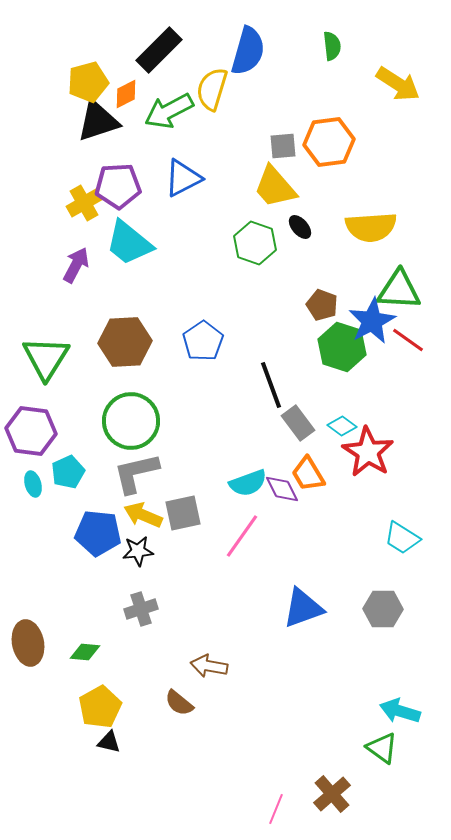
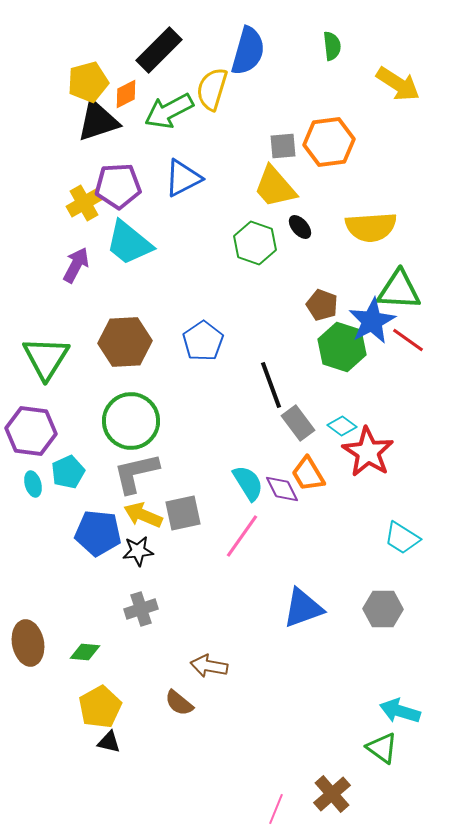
cyan semicircle at (248, 483): rotated 102 degrees counterclockwise
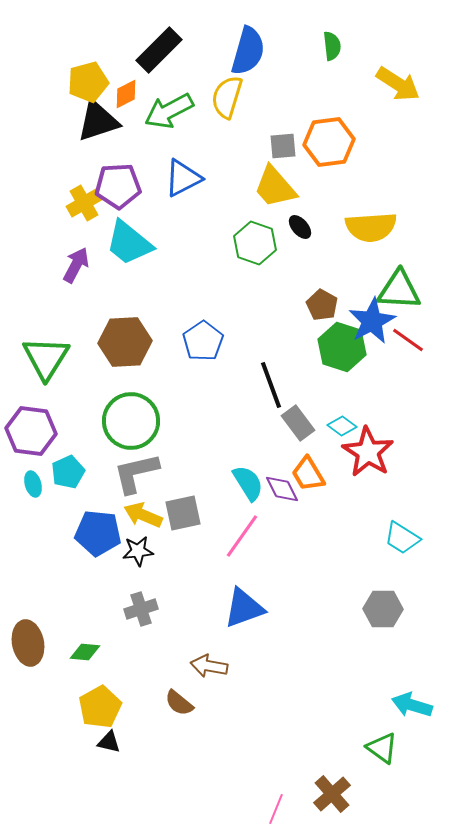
yellow semicircle at (212, 89): moved 15 px right, 8 px down
brown pentagon at (322, 305): rotated 8 degrees clockwise
blue triangle at (303, 608): moved 59 px left
cyan arrow at (400, 711): moved 12 px right, 6 px up
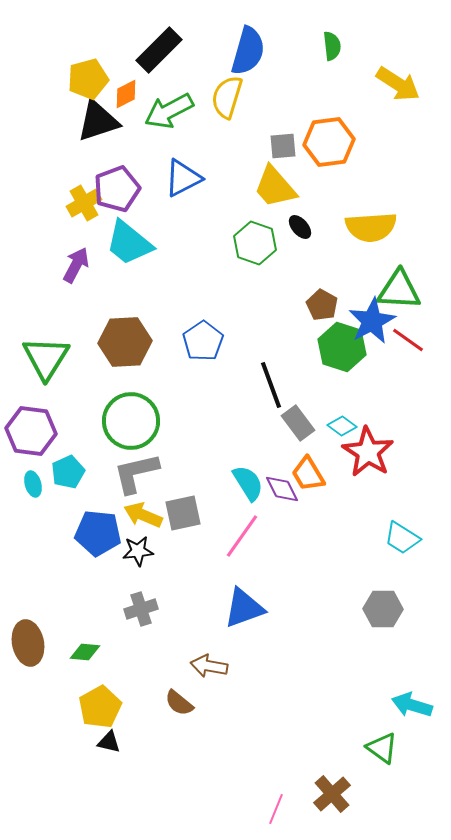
yellow pentagon at (88, 82): moved 3 px up
purple pentagon at (118, 186): moved 1 px left, 3 px down; rotated 18 degrees counterclockwise
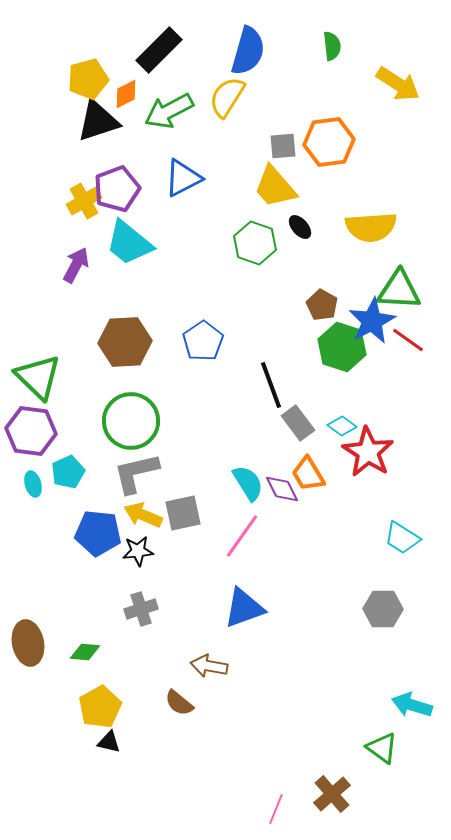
yellow semicircle at (227, 97): rotated 15 degrees clockwise
yellow cross at (84, 203): moved 2 px up
green triangle at (46, 358): moved 8 px left, 19 px down; rotated 18 degrees counterclockwise
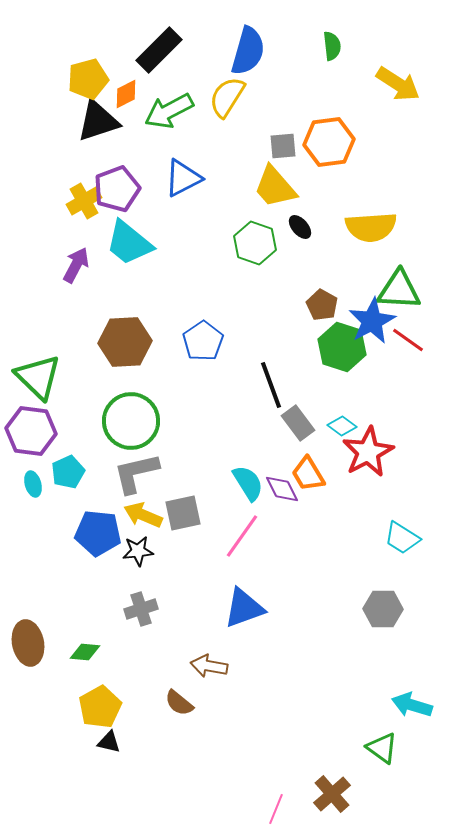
red star at (368, 452): rotated 12 degrees clockwise
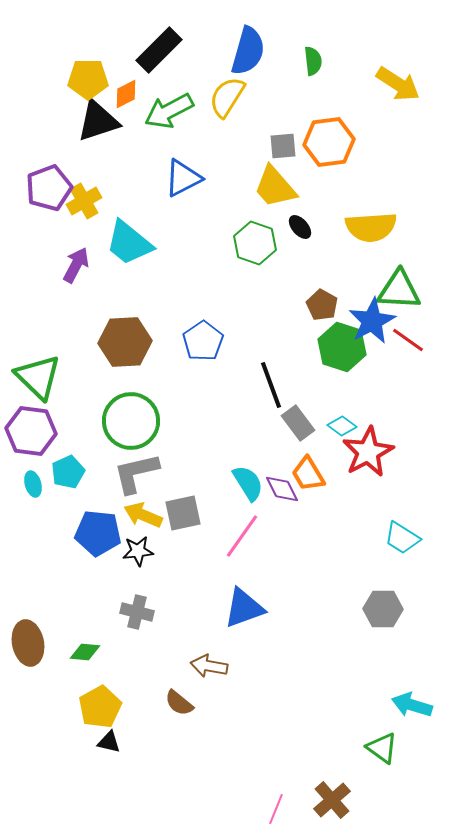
green semicircle at (332, 46): moved 19 px left, 15 px down
yellow pentagon at (88, 79): rotated 15 degrees clockwise
purple pentagon at (117, 189): moved 68 px left, 1 px up
gray cross at (141, 609): moved 4 px left, 3 px down; rotated 32 degrees clockwise
brown cross at (332, 794): moved 6 px down
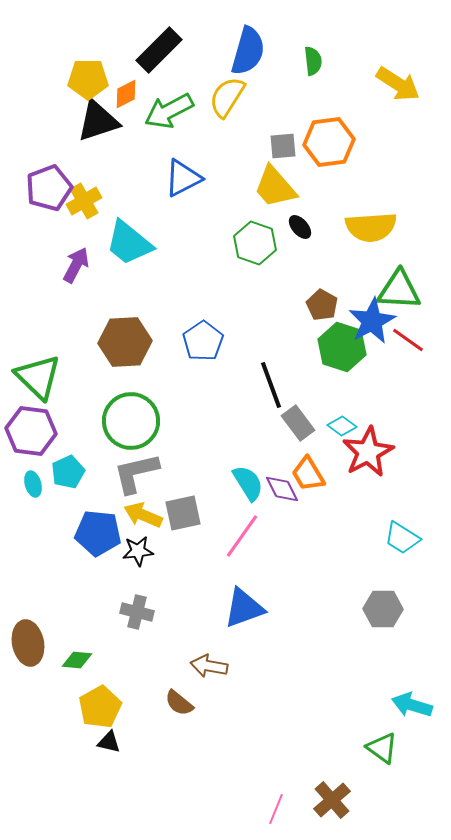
green diamond at (85, 652): moved 8 px left, 8 px down
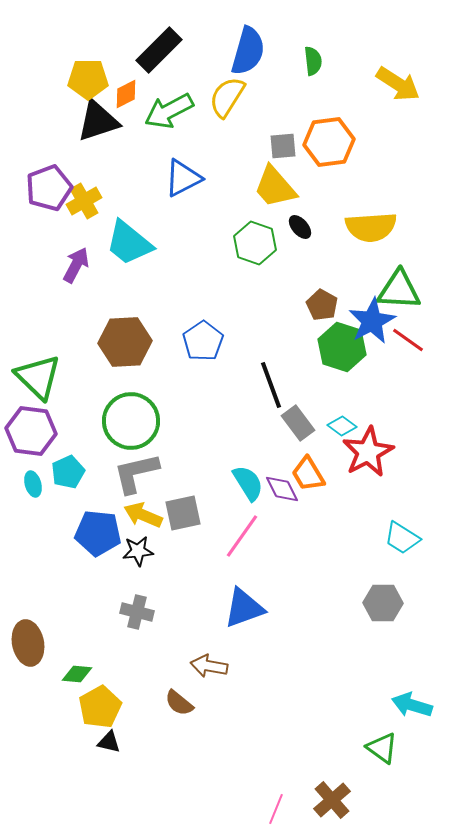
gray hexagon at (383, 609): moved 6 px up
green diamond at (77, 660): moved 14 px down
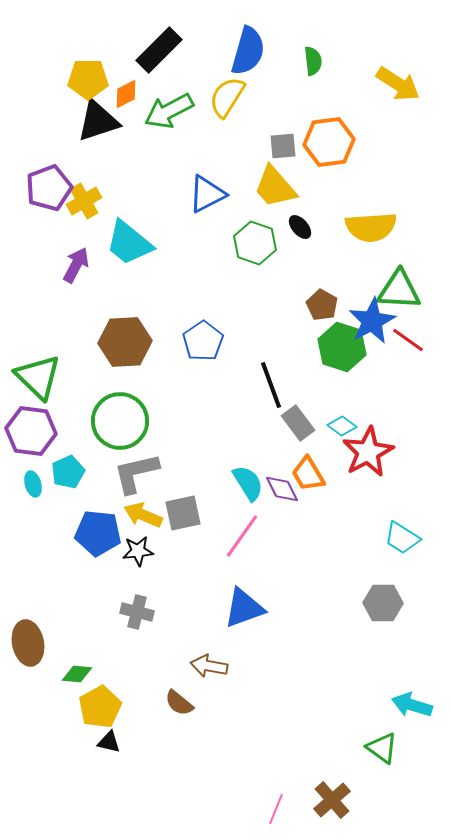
blue triangle at (183, 178): moved 24 px right, 16 px down
green circle at (131, 421): moved 11 px left
